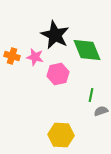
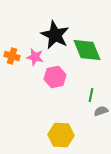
pink hexagon: moved 3 px left, 3 px down
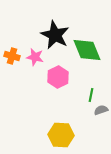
pink hexagon: moved 3 px right; rotated 15 degrees counterclockwise
gray semicircle: moved 1 px up
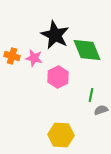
pink star: moved 1 px left, 1 px down
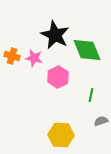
gray semicircle: moved 11 px down
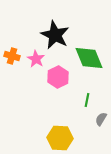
green diamond: moved 2 px right, 8 px down
pink star: moved 2 px right, 1 px down; rotated 18 degrees clockwise
green line: moved 4 px left, 5 px down
gray semicircle: moved 2 px up; rotated 40 degrees counterclockwise
yellow hexagon: moved 1 px left, 3 px down
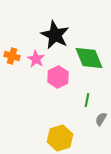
yellow hexagon: rotated 20 degrees counterclockwise
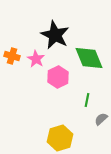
gray semicircle: rotated 16 degrees clockwise
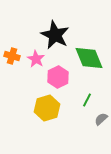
green line: rotated 16 degrees clockwise
yellow hexagon: moved 13 px left, 30 px up
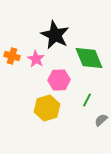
pink hexagon: moved 1 px right, 3 px down; rotated 25 degrees clockwise
gray semicircle: moved 1 px down
